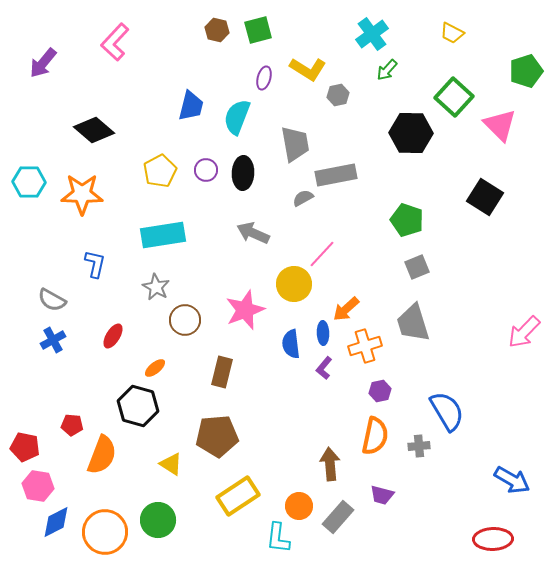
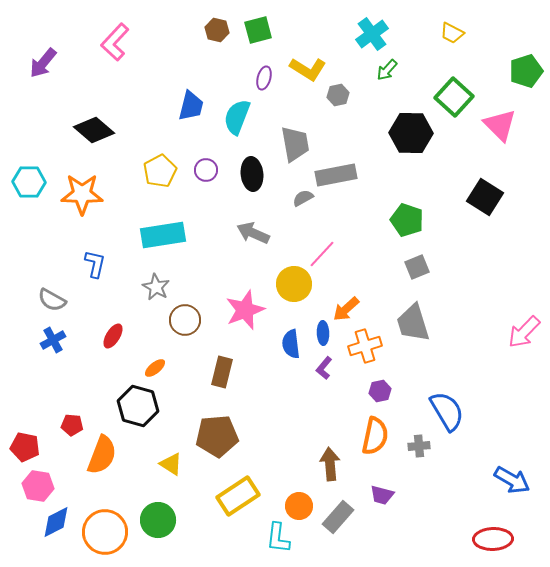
black ellipse at (243, 173): moved 9 px right, 1 px down; rotated 8 degrees counterclockwise
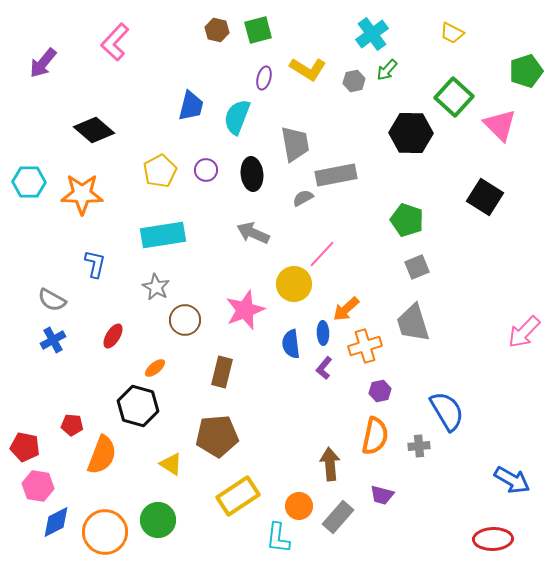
gray hexagon at (338, 95): moved 16 px right, 14 px up
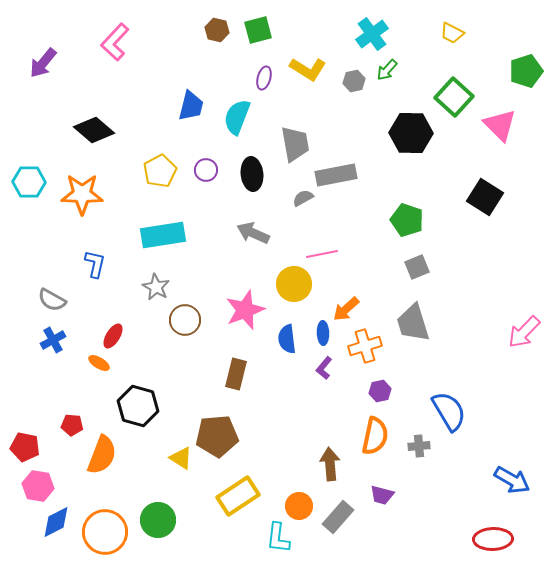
pink line at (322, 254): rotated 36 degrees clockwise
blue semicircle at (291, 344): moved 4 px left, 5 px up
orange ellipse at (155, 368): moved 56 px left, 5 px up; rotated 70 degrees clockwise
brown rectangle at (222, 372): moved 14 px right, 2 px down
blue semicircle at (447, 411): moved 2 px right
yellow triangle at (171, 464): moved 10 px right, 6 px up
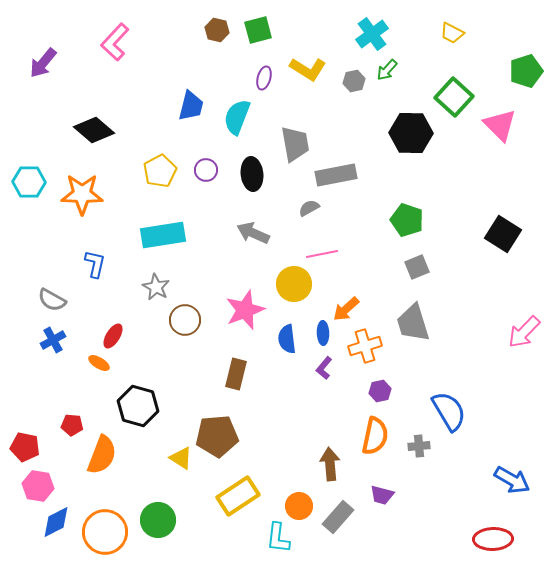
black square at (485, 197): moved 18 px right, 37 px down
gray semicircle at (303, 198): moved 6 px right, 10 px down
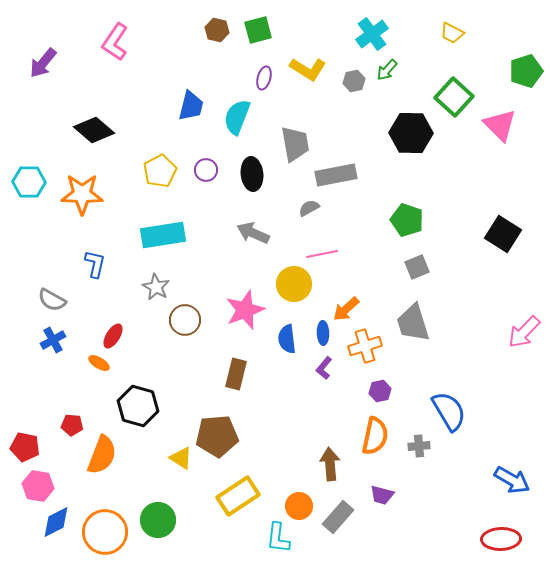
pink L-shape at (115, 42): rotated 9 degrees counterclockwise
red ellipse at (493, 539): moved 8 px right
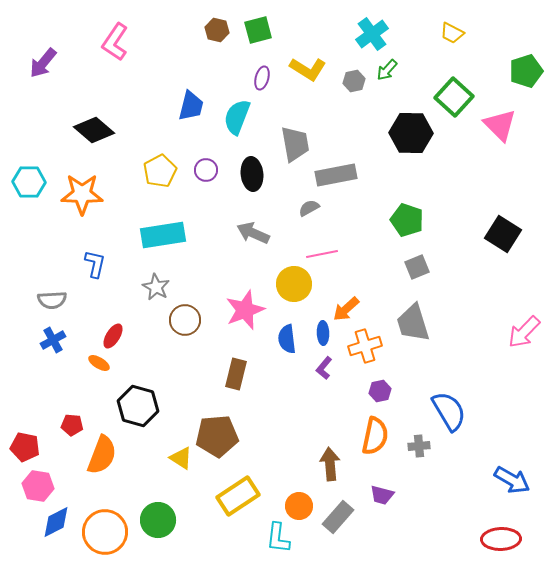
purple ellipse at (264, 78): moved 2 px left
gray semicircle at (52, 300): rotated 32 degrees counterclockwise
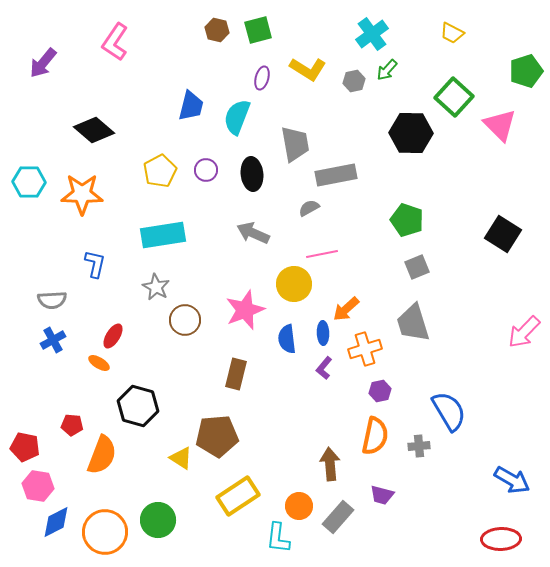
orange cross at (365, 346): moved 3 px down
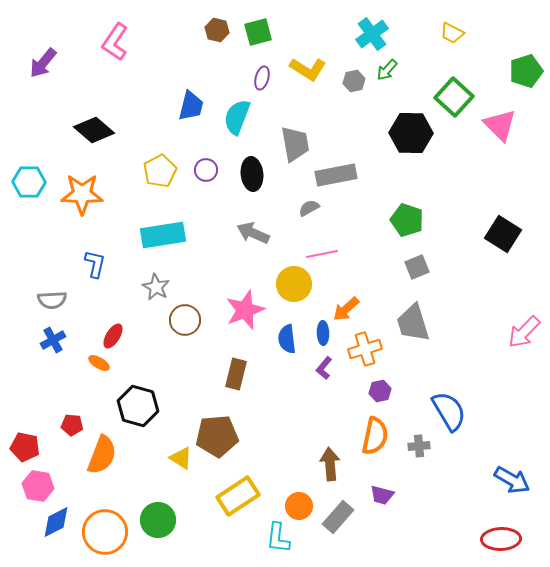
green square at (258, 30): moved 2 px down
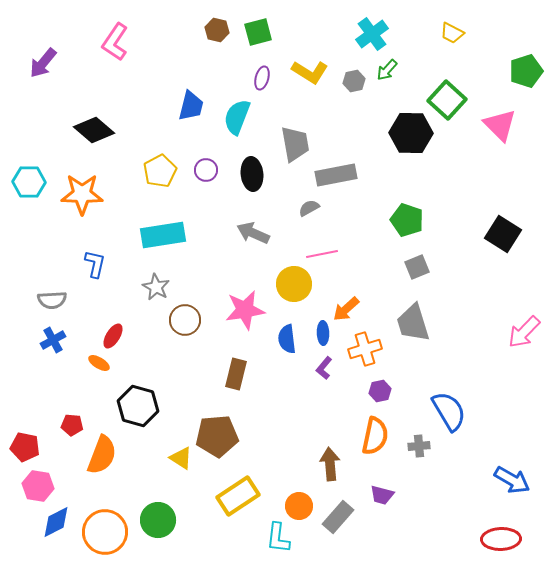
yellow L-shape at (308, 69): moved 2 px right, 3 px down
green square at (454, 97): moved 7 px left, 3 px down
pink star at (245, 310): rotated 12 degrees clockwise
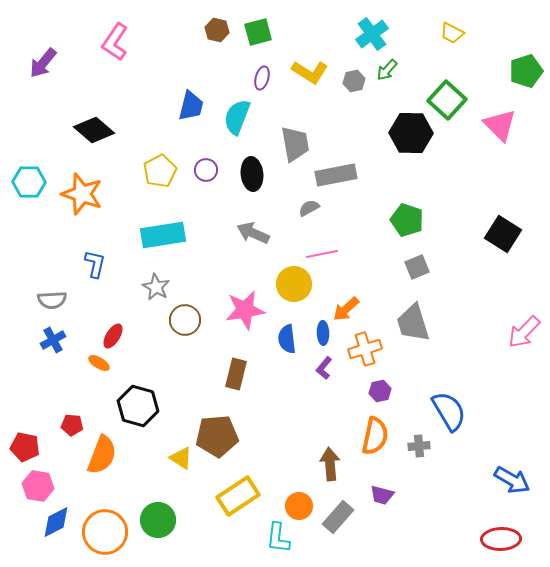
orange star at (82, 194): rotated 18 degrees clockwise
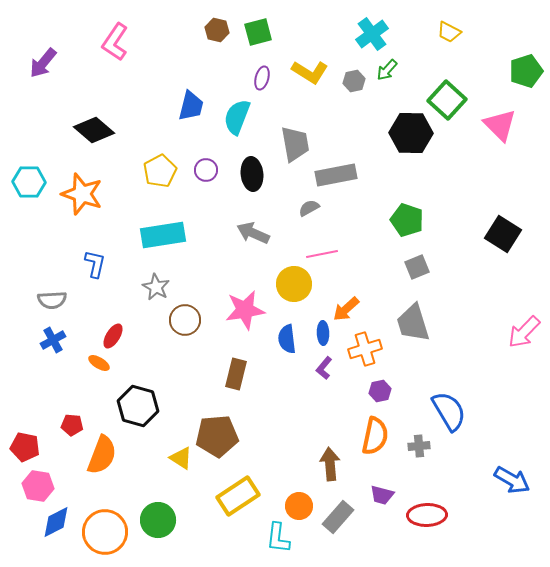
yellow trapezoid at (452, 33): moved 3 px left, 1 px up
red ellipse at (501, 539): moved 74 px left, 24 px up
